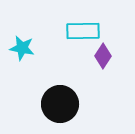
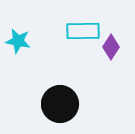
cyan star: moved 4 px left, 7 px up
purple diamond: moved 8 px right, 9 px up
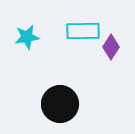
cyan star: moved 9 px right, 4 px up; rotated 20 degrees counterclockwise
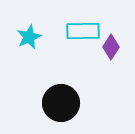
cyan star: moved 2 px right; rotated 15 degrees counterclockwise
black circle: moved 1 px right, 1 px up
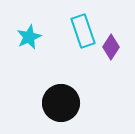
cyan rectangle: rotated 72 degrees clockwise
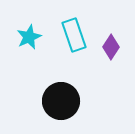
cyan rectangle: moved 9 px left, 4 px down
black circle: moved 2 px up
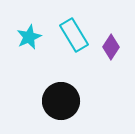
cyan rectangle: rotated 12 degrees counterclockwise
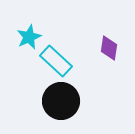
cyan rectangle: moved 18 px left, 26 px down; rotated 16 degrees counterclockwise
purple diamond: moved 2 px left, 1 px down; rotated 25 degrees counterclockwise
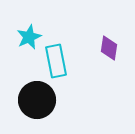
cyan rectangle: rotated 36 degrees clockwise
black circle: moved 24 px left, 1 px up
